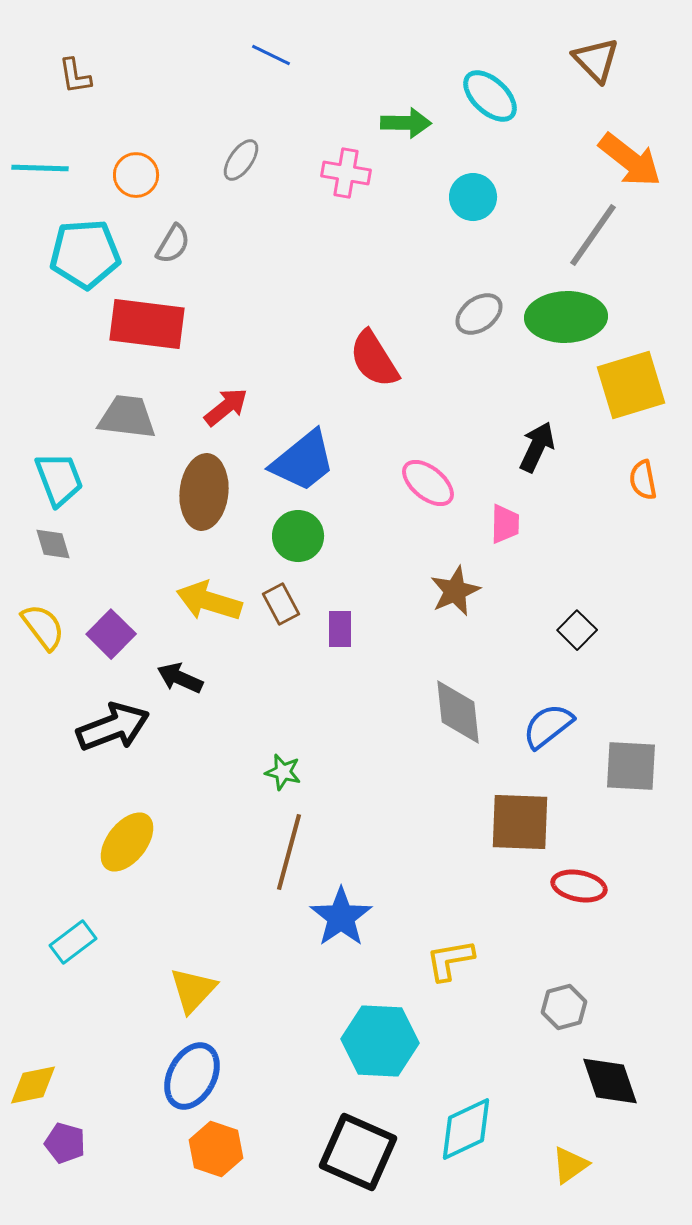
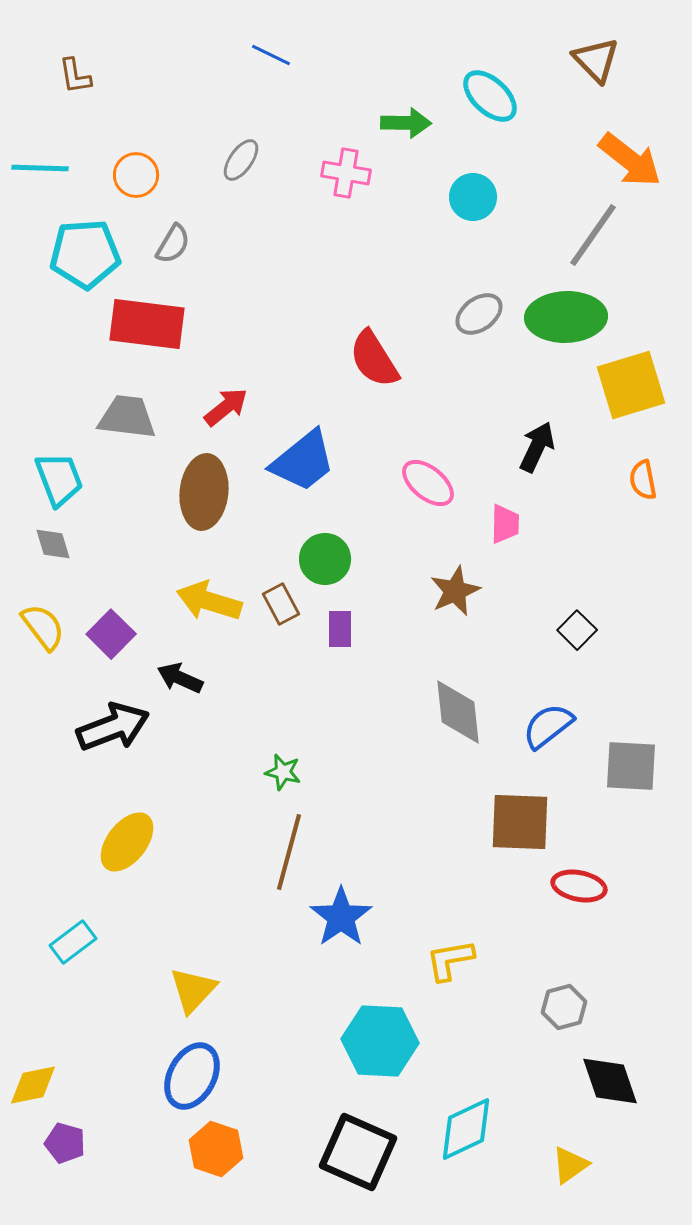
green circle at (298, 536): moved 27 px right, 23 px down
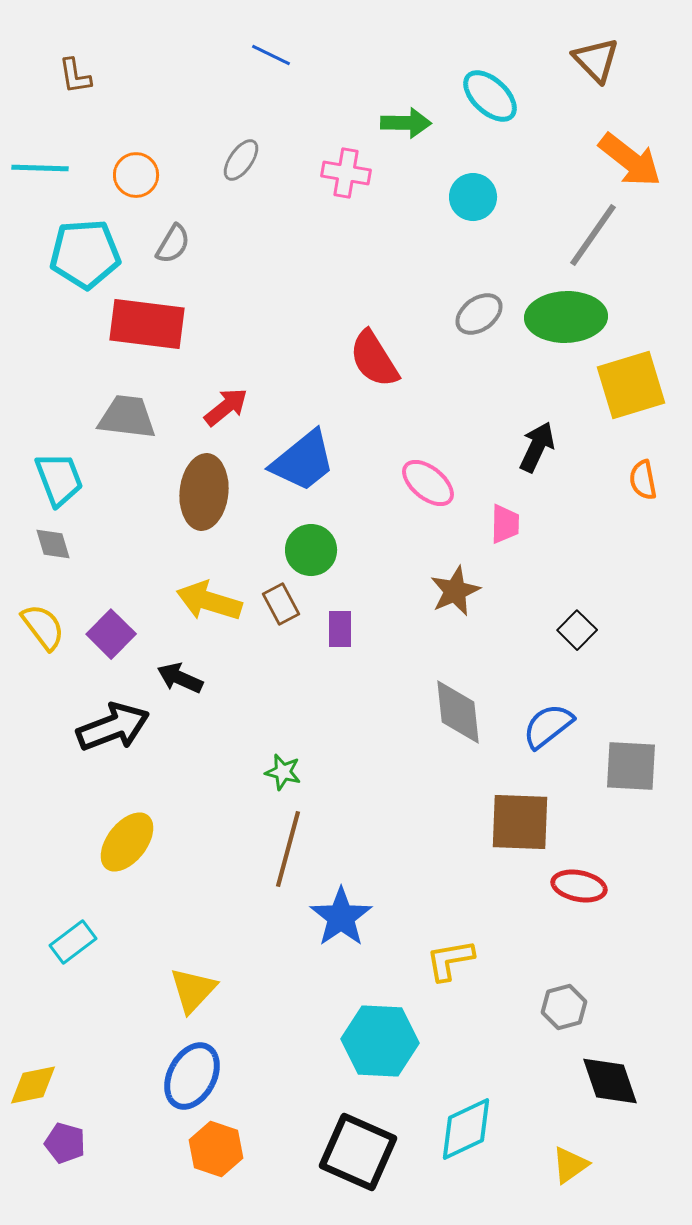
green circle at (325, 559): moved 14 px left, 9 px up
brown line at (289, 852): moved 1 px left, 3 px up
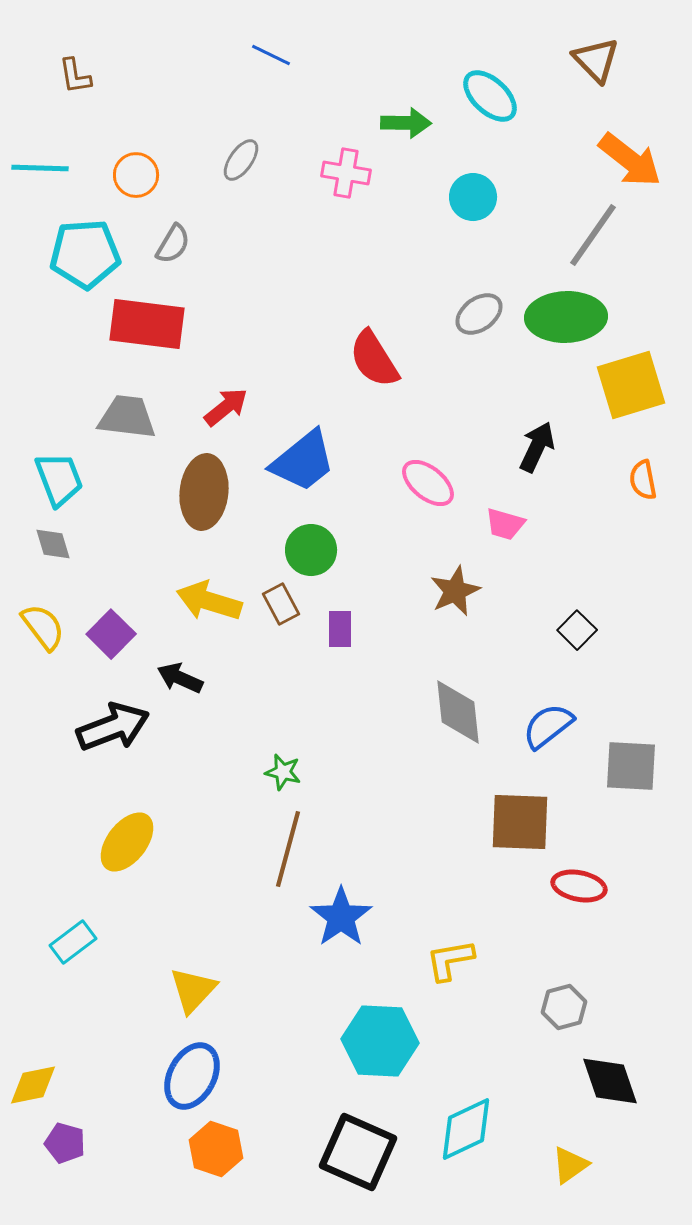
pink trapezoid at (505, 524): rotated 105 degrees clockwise
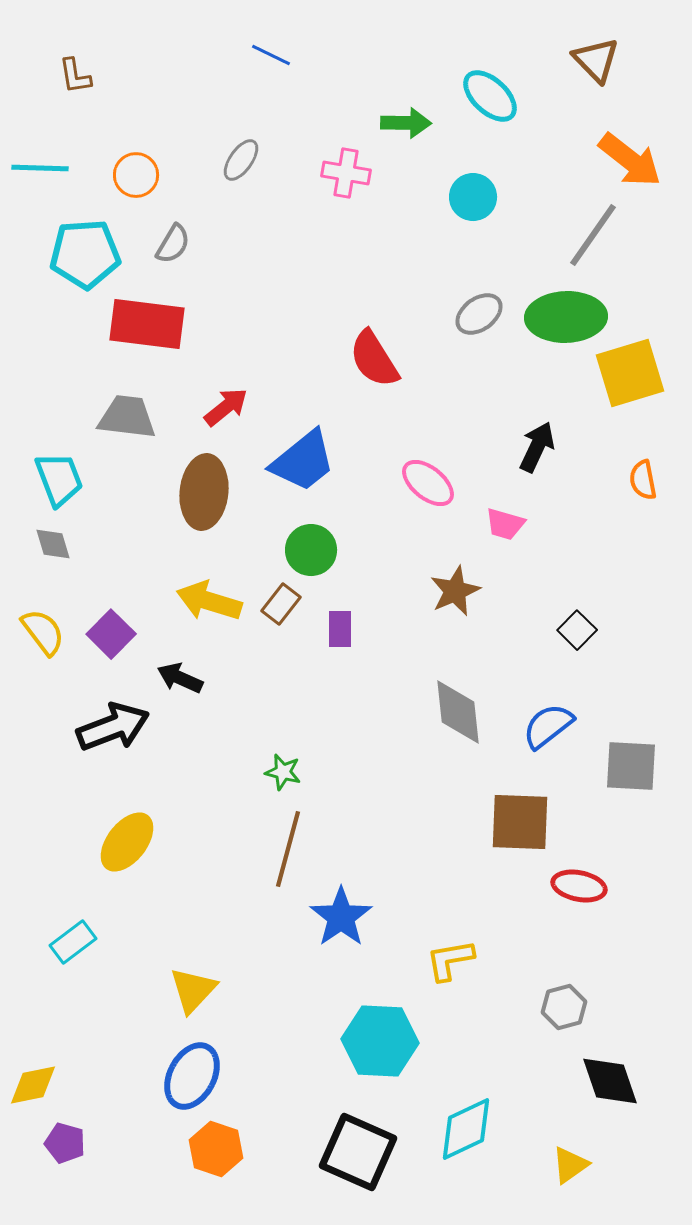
yellow square at (631, 385): moved 1 px left, 12 px up
brown rectangle at (281, 604): rotated 66 degrees clockwise
yellow semicircle at (43, 627): moved 5 px down
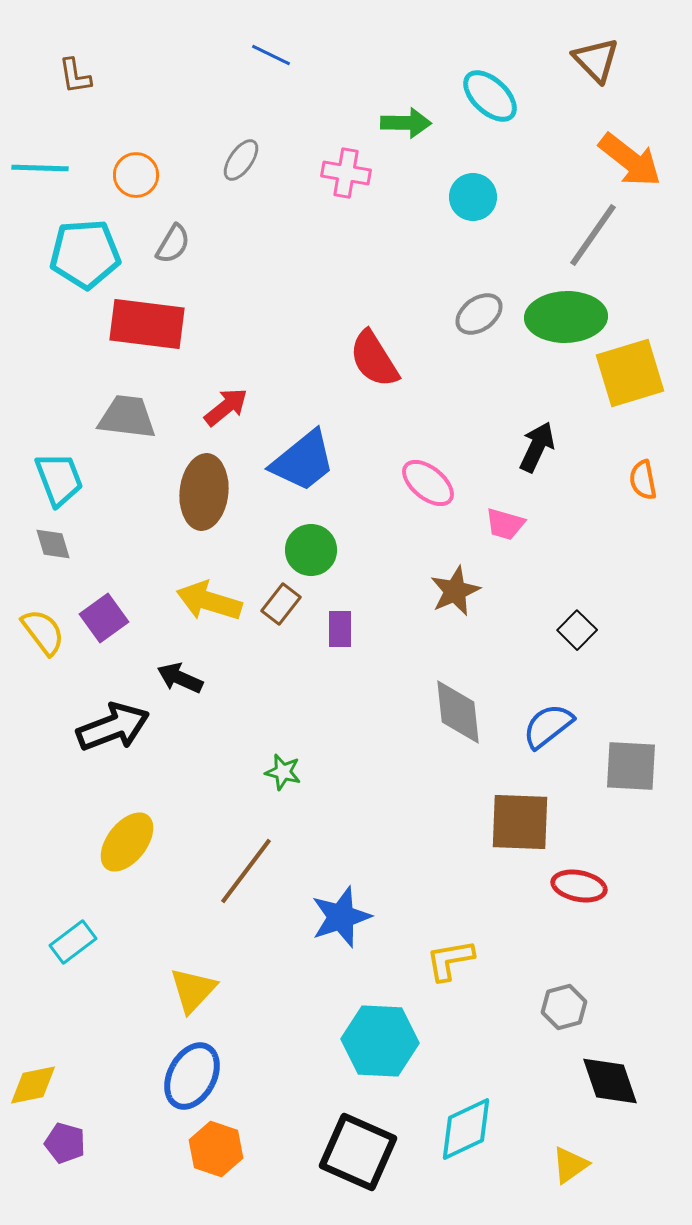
purple square at (111, 634): moved 7 px left, 16 px up; rotated 9 degrees clockwise
brown line at (288, 849): moved 42 px left, 22 px down; rotated 22 degrees clockwise
blue star at (341, 917): rotated 16 degrees clockwise
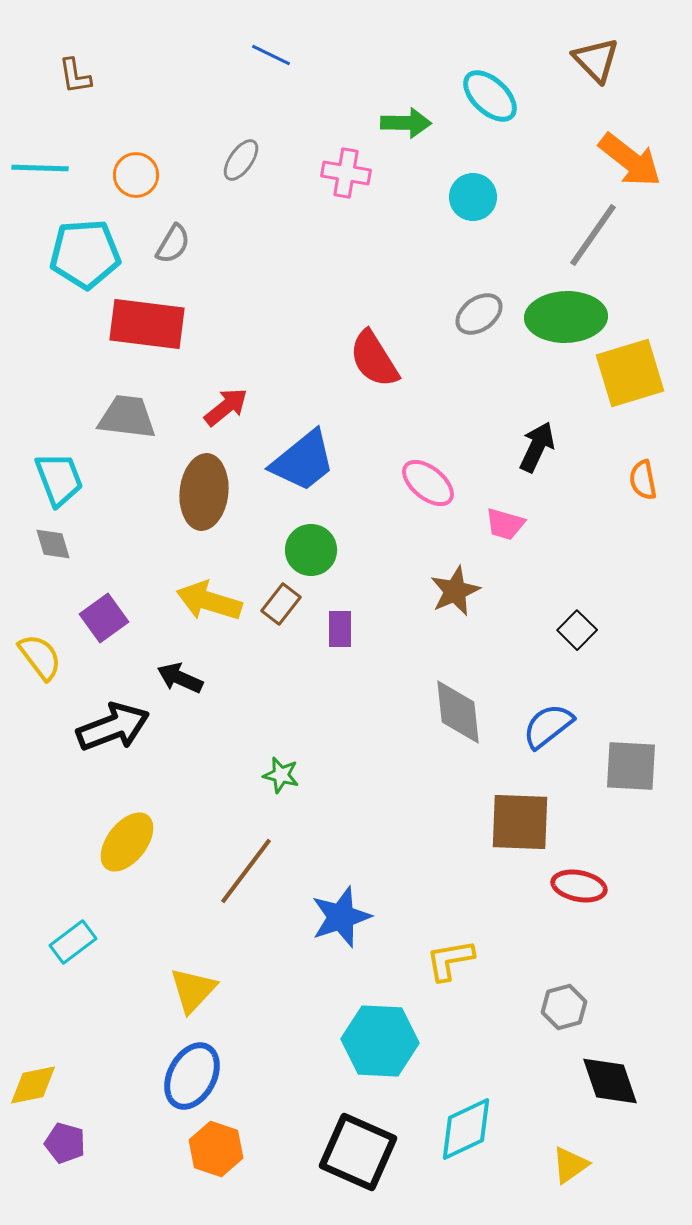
yellow semicircle at (43, 632): moved 3 px left, 25 px down
green star at (283, 772): moved 2 px left, 3 px down
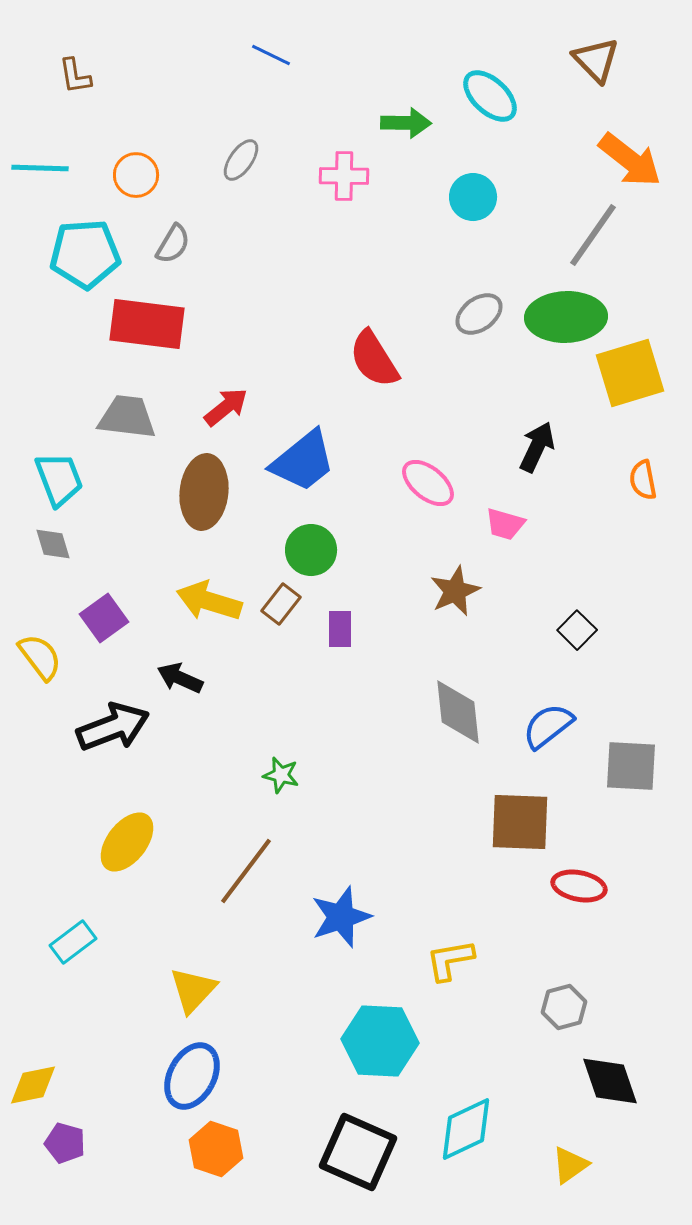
pink cross at (346, 173): moved 2 px left, 3 px down; rotated 9 degrees counterclockwise
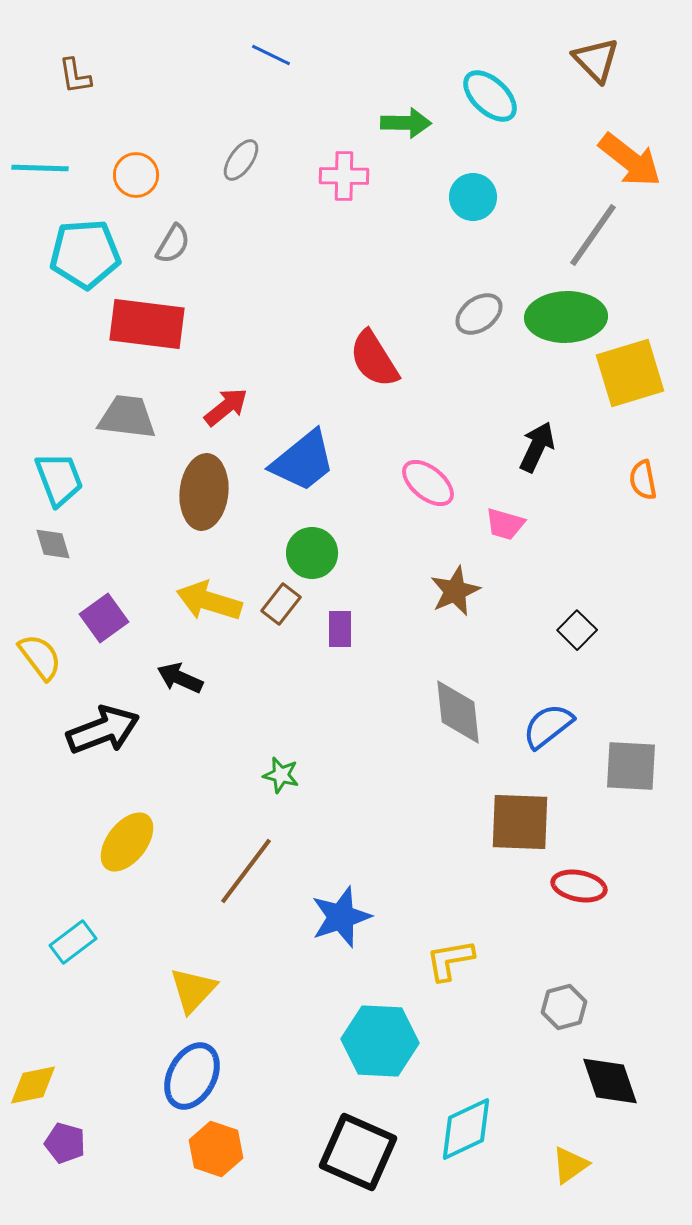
green circle at (311, 550): moved 1 px right, 3 px down
black arrow at (113, 727): moved 10 px left, 3 px down
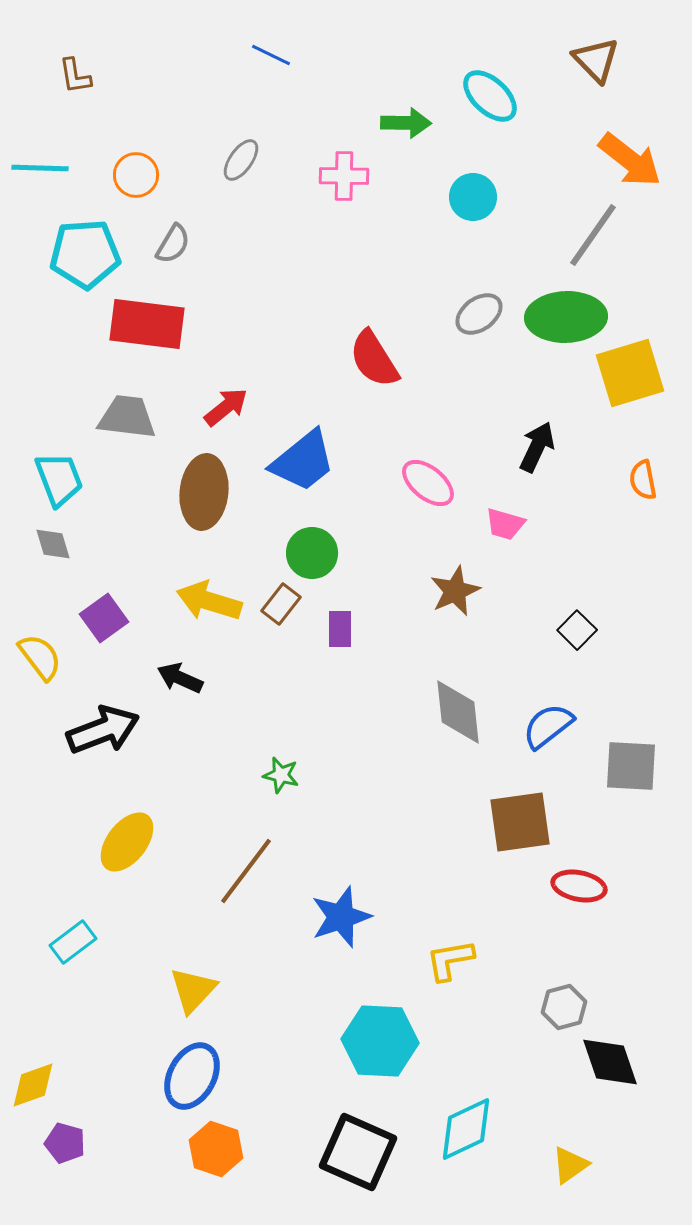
brown square at (520, 822): rotated 10 degrees counterclockwise
black diamond at (610, 1081): moved 19 px up
yellow diamond at (33, 1085): rotated 8 degrees counterclockwise
